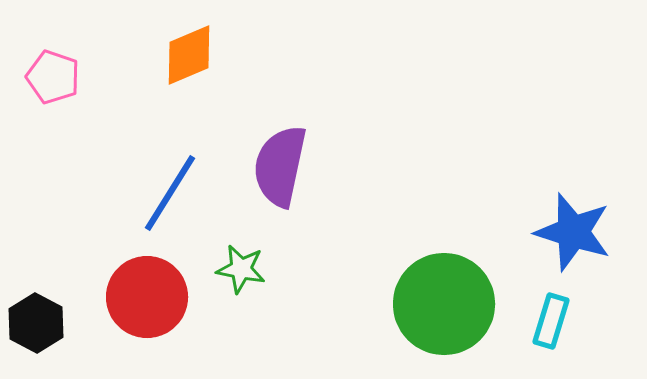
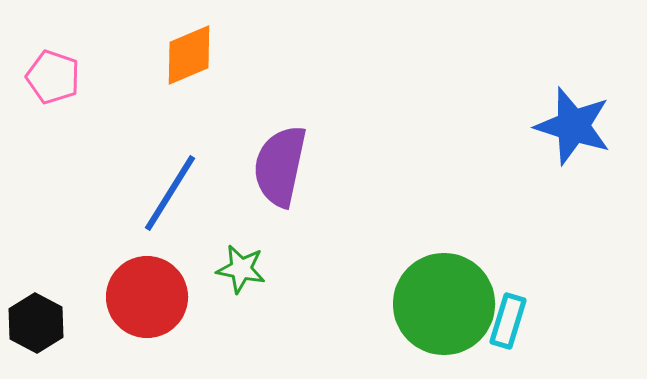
blue star: moved 106 px up
cyan rectangle: moved 43 px left
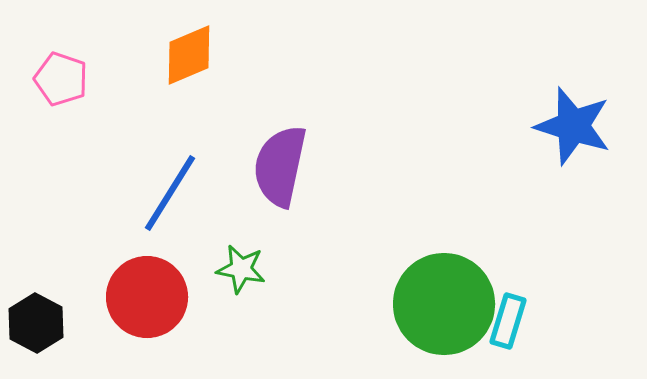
pink pentagon: moved 8 px right, 2 px down
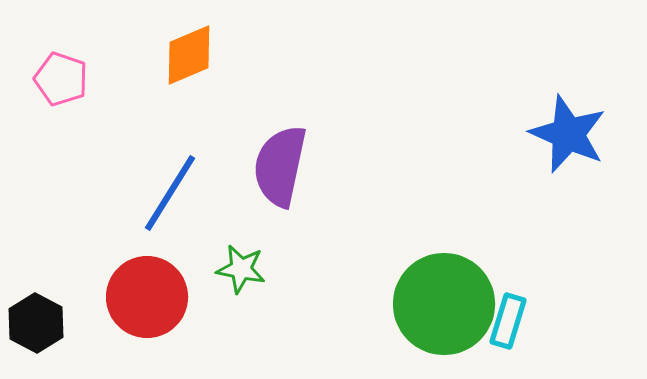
blue star: moved 5 px left, 8 px down; rotated 6 degrees clockwise
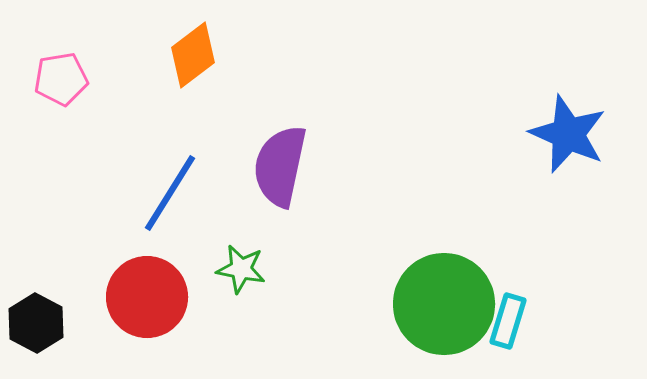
orange diamond: moved 4 px right; rotated 14 degrees counterclockwise
pink pentagon: rotated 28 degrees counterclockwise
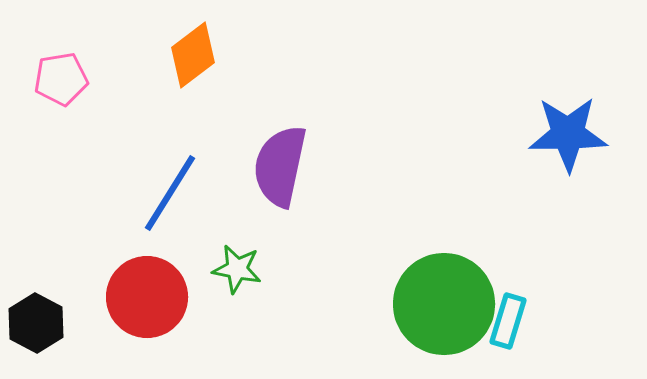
blue star: rotated 24 degrees counterclockwise
green star: moved 4 px left
